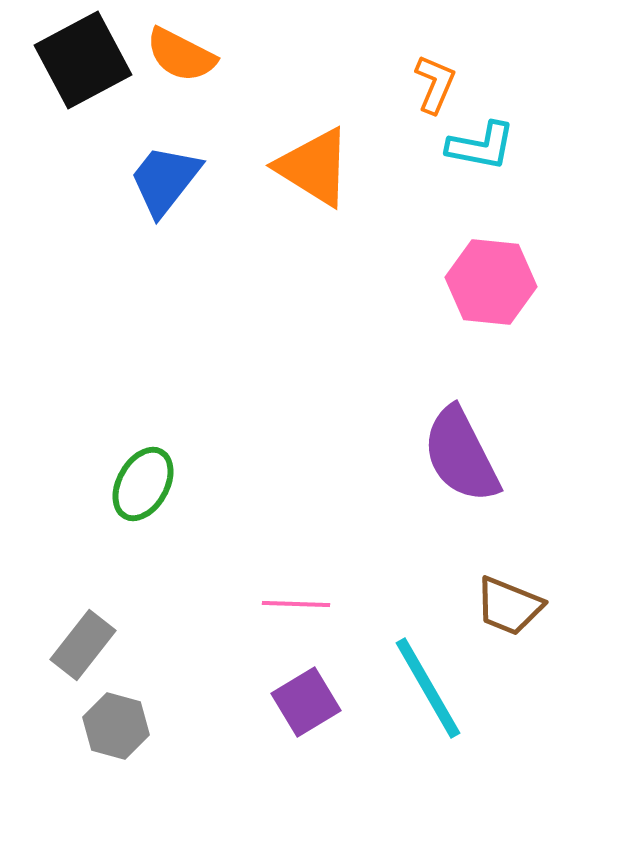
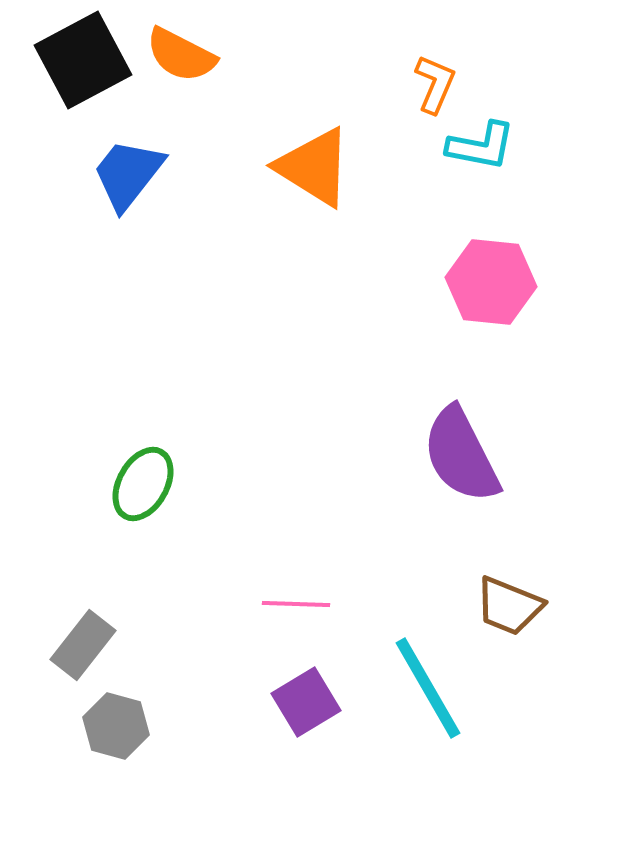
blue trapezoid: moved 37 px left, 6 px up
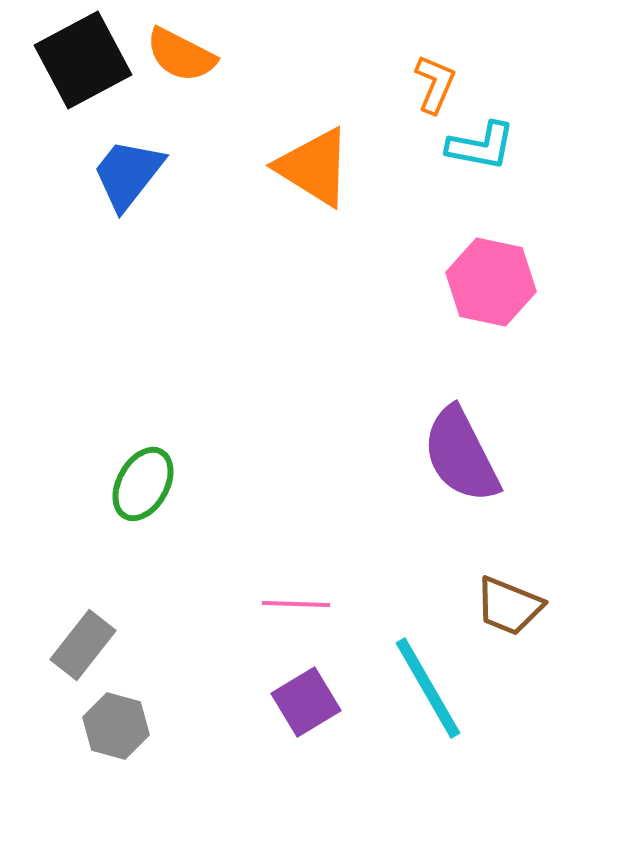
pink hexagon: rotated 6 degrees clockwise
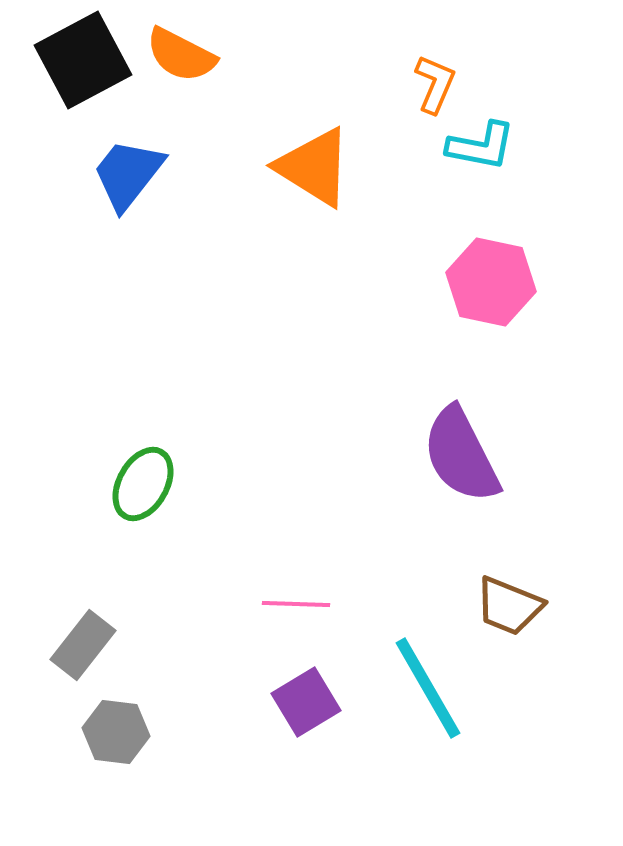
gray hexagon: moved 6 px down; rotated 8 degrees counterclockwise
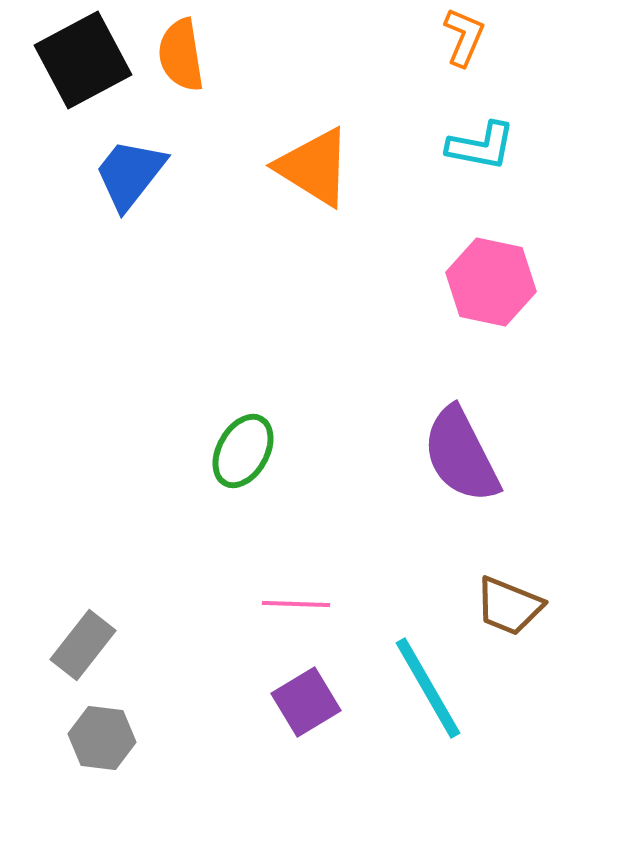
orange semicircle: rotated 54 degrees clockwise
orange L-shape: moved 29 px right, 47 px up
blue trapezoid: moved 2 px right
green ellipse: moved 100 px right, 33 px up
gray hexagon: moved 14 px left, 6 px down
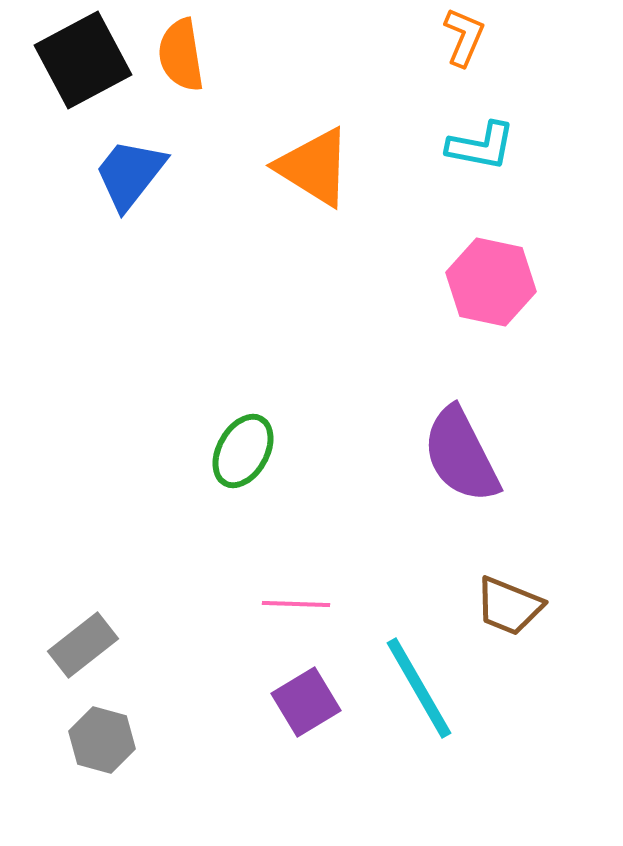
gray rectangle: rotated 14 degrees clockwise
cyan line: moved 9 px left
gray hexagon: moved 2 px down; rotated 8 degrees clockwise
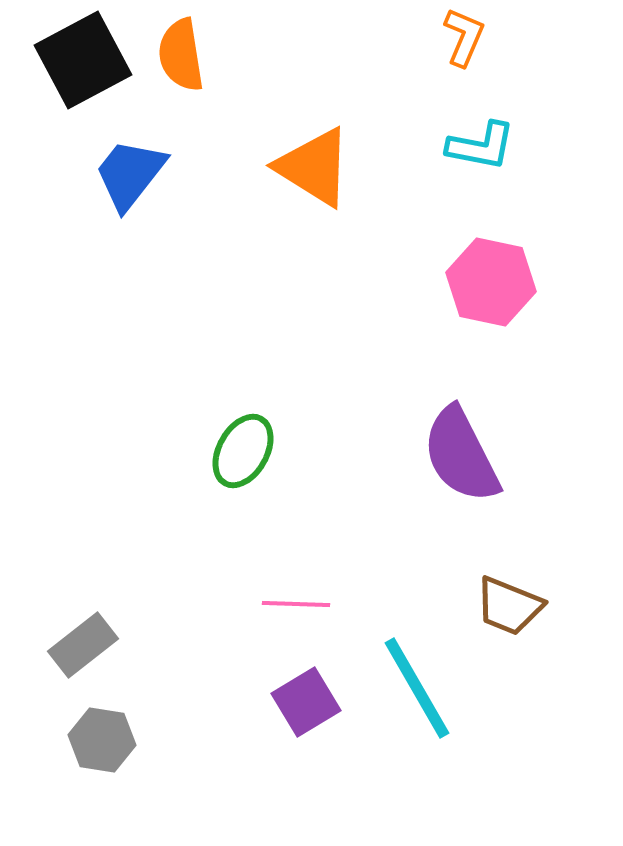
cyan line: moved 2 px left
gray hexagon: rotated 6 degrees counterclockwise
